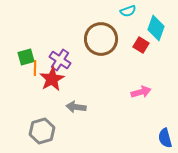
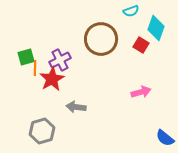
cyan semicircle: moved 3 px right
purple cross: rotated 30 degrees clockwise
blue semicircle: rotated 36 degrees counterclockwise
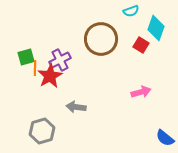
red star: moved 2 px left, 3 px up
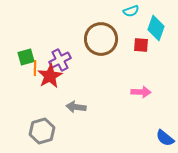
red square: rotated 28 degrees counterclockwise
pink arrow: rotated 18 degrees clockwise
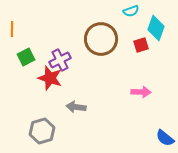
red square: rotated 21 degrees counterclockwise
green square: rotated 12 degrees counterclockwise
orange line: moved 23 px left, 39 px up
red star: moved 2 px down; rotated 25 degrees counterclockwise
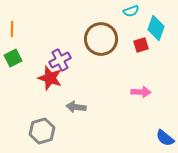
green square: moved 13 px left, 1 px down
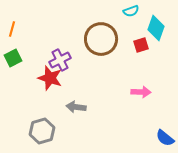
orange line: rotated 14 degrees clockwise
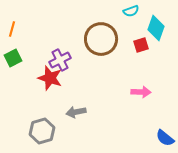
gray arrow: moved 5 px down; rotated 18 degrees counterclockwise
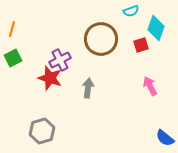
pink arrow: moved 9 px right, 6 px up; rotated 120 degrees counterclockwise
gray arrow: moved 12 px right, 24 px up; rotated 108 degrees clockwise
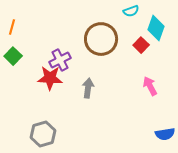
orange line: moved 2 px up
red square: rotated 28 degrees counterclockwise
green square: moved 2 px up; rotated 18 degrees counterclockwise
red star: rotated 15 degrees counterclockwise
gray hexagon: moved 1 px right, 3 px down
blue semicircle: moved 4 px up; rotated 48 degrees counterclockwise
